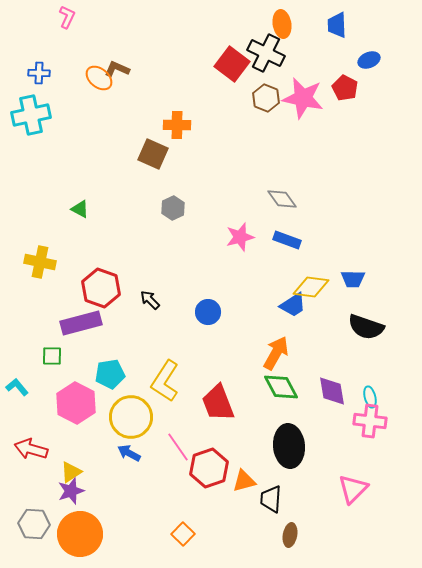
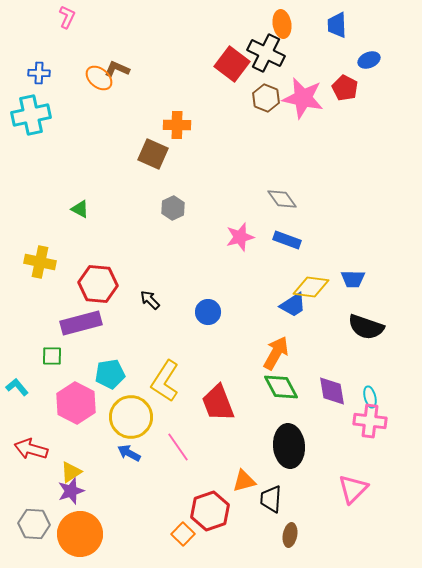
red hexagon at (101, 288): moved 3 px left, 4 px up; rotated 15 degrees counterclockwise
red hexagon at (209, 468): moved 1 px right, 43 px down
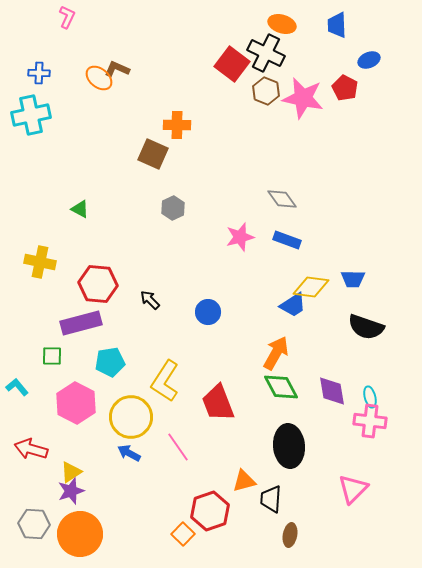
orange ellipse at (282, 24): rotated 64 degrees counterclockwise
brown hexagon at (266, 98): moved 7 px up
cyan pentagon at (110, 374): moved 12 px up
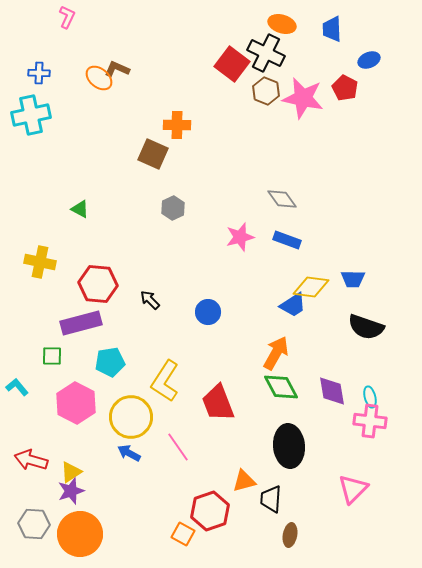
blue trapezoid at (337, 25): moved 5 px left, 4 px down
red arrow at (31, 449): moved 11 px down
orange square at (183, 534): rotated 15 degrees counterclockwise
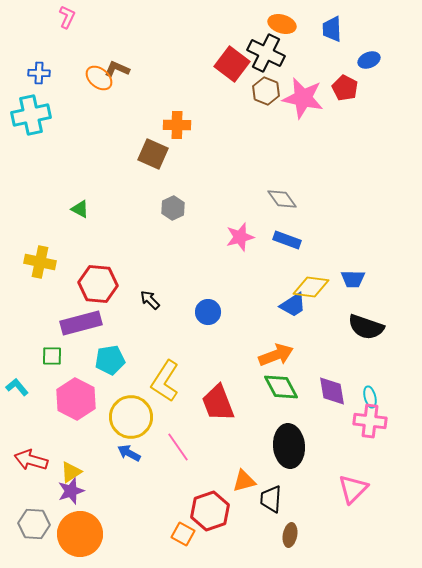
orange arrow at (276, 353): moved 2 px down; rotated 40 degrees clockwise
cyan pentagon at (110, 362): moved 2 px up
pink hexagon at (76, 403): moved 4 px up
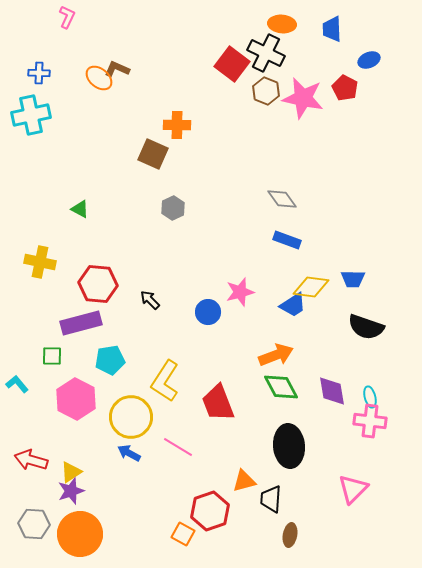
orange ellipse at (282, 24): rotated 12 degrees counterclockwise
pink star at (240, 237): moved 55 px down
cyan L-shape at (17, 387): moved 3 px up
pink line at (178, 447): rotated 24 degrees counterclockwise
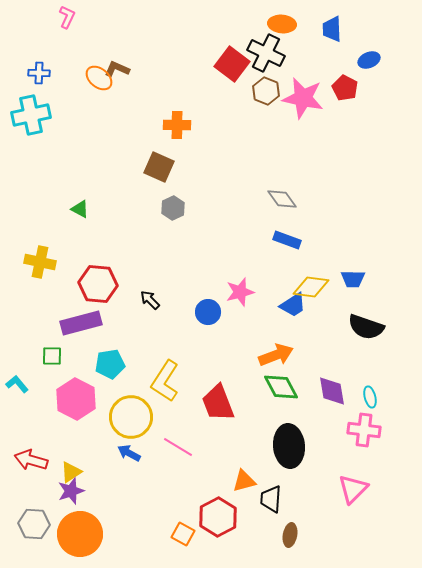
brown square at (153, 154): moved 6 px right, 13 px down
cyan pentagon at (110, 360): moved 4 px down
pink cross at (370, 421): moved 6 px left, 9 px down
red hexagon at (210, 511): moved 8 px right, 6 px down; rotated 9 degrees counterclockwise
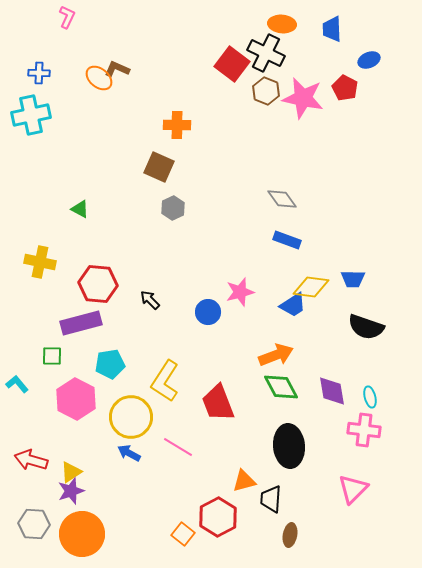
orange circle at (80, 534): moved 2 px right
orange square at (183, 534): rotated 10 degrees clockwise
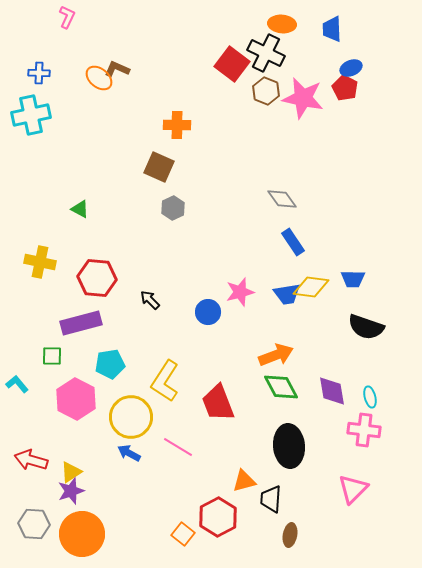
blue ellipse at (369, 60): moved 18 px left, 8 px down
blue rectangle at (287, 240): moved 6 px right, 2 px down; rotated 36 degrees clockwise
red hexagon at (98, 284): moved 1 px left, 6 px up
blue trapezoid at (293, 305): moved 6 px left, 11 px up; rotated 24 degrees clockwise
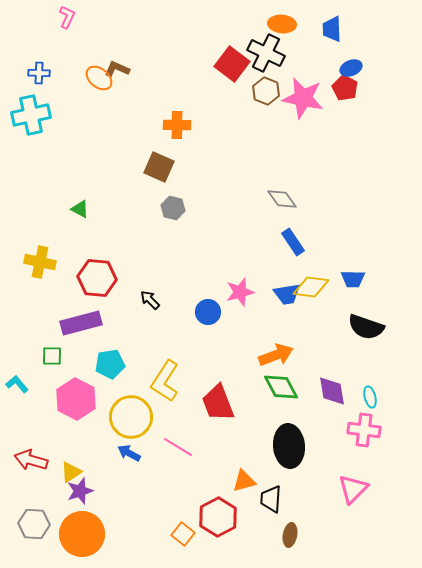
gray hexagon at (173, 208): rotated 20 degrees counterclockwise
purple star at (71, 491): moved 9 px right
